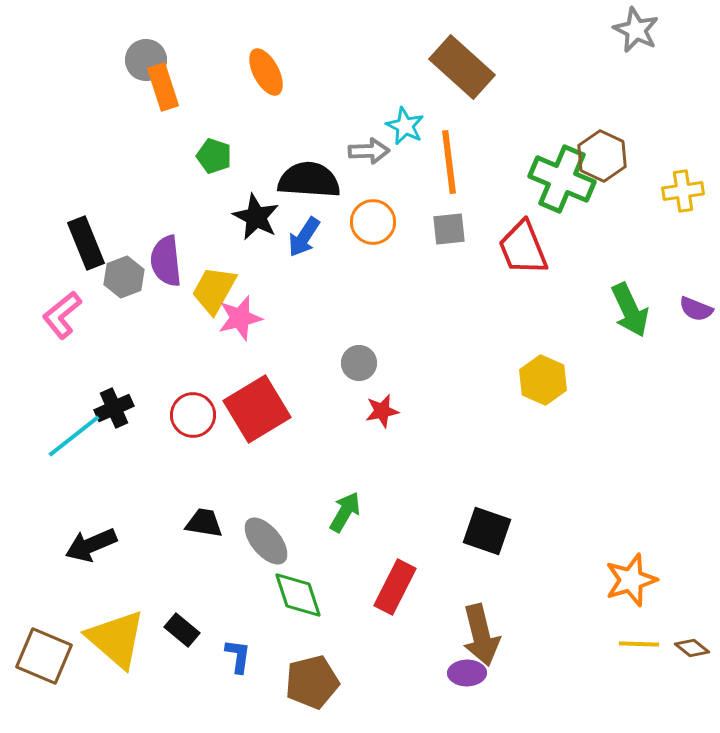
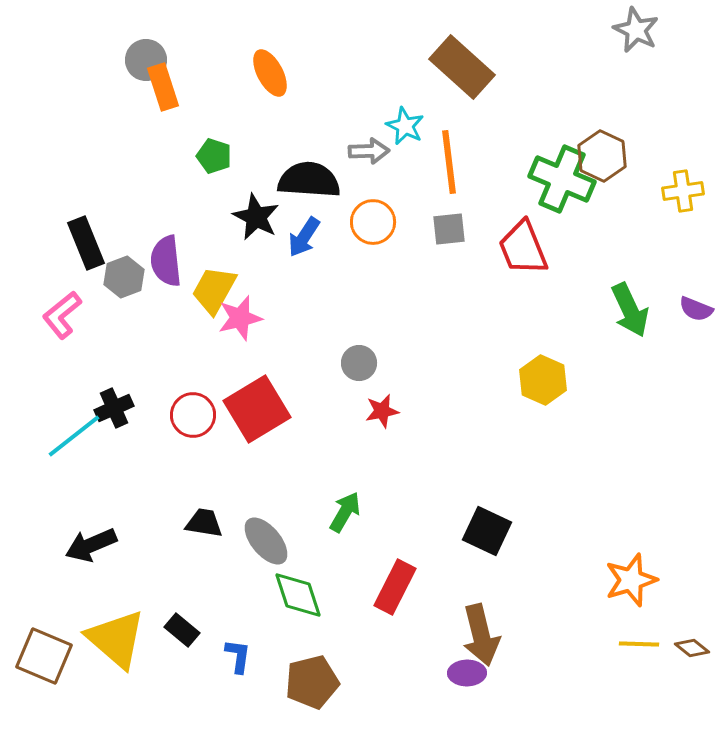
orange ellipse at (266, 72): moved 4 px right, 1 px down
black square at (487, 531): rotated 6 degrees clockwise
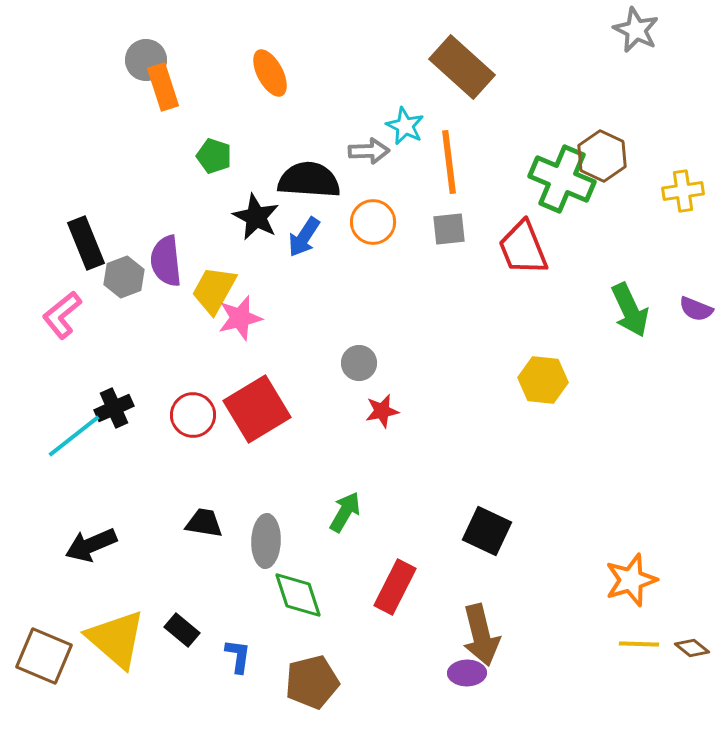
yellow hexagon at (543, 380): rotated 18 degrees counterclockwise
gray ellipse at (266, 541): rotated 42 degrees clockwise
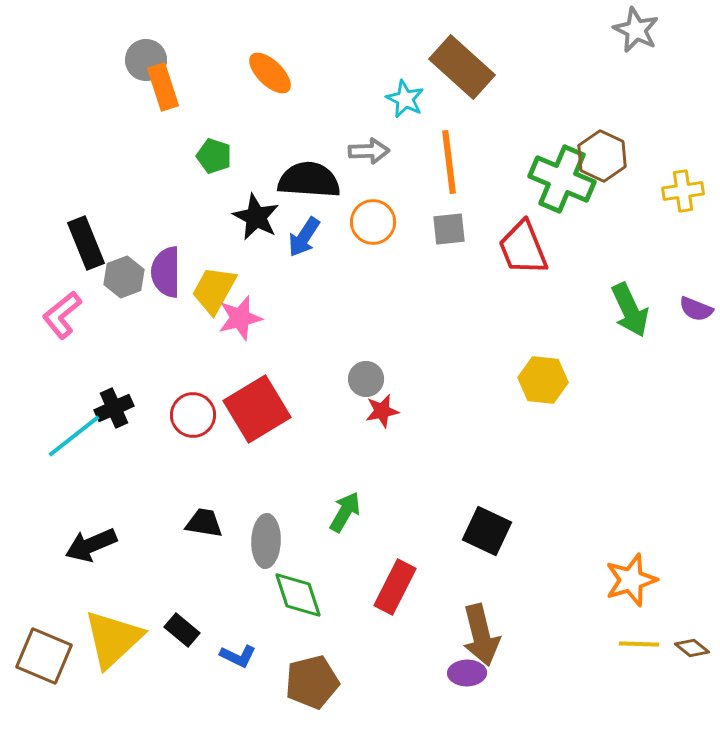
orange ellipse at (270, 73): rotated 18 degrees counterclockwise
cyan star at (405, 126): moved 27 px up
purple semicircle at (166, 261): moved 11 px down; rotated 6 degrees clockwise
gray circle at (359, 363): moved 7 px right, 16 px down
yellow triangle at (116, 639): moved 3 px left; rotated 36 degrees clockwise
blue L-shape at (238, 656): rotated 108 degrees clockwise
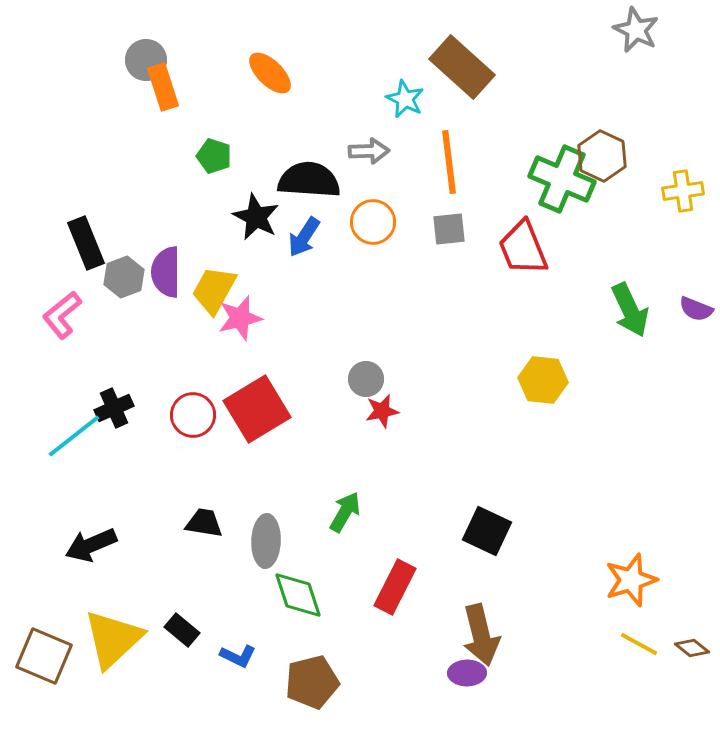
yellow line at (639, 644): rotated 27 degrees clockwise
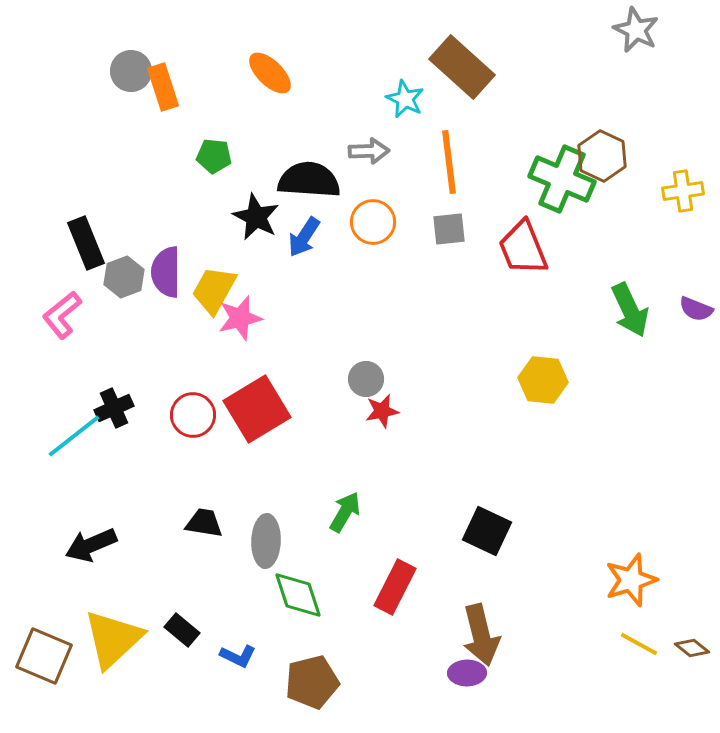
gray circle at (146, 60): moved 15 px left, 11 px down
green pentagon at (214, 156): rotated 12 degrees counterclockwise
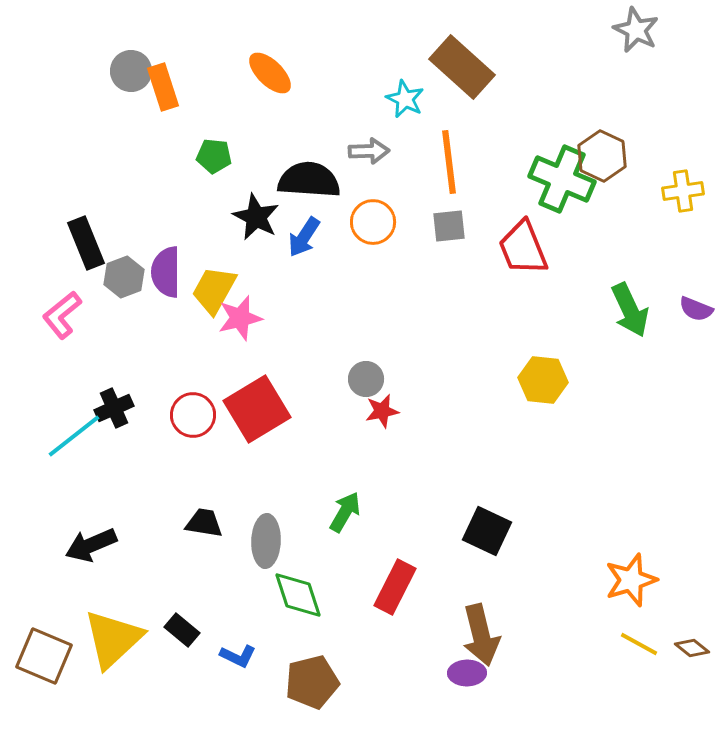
gray square at (449, 229): moved 3 px up
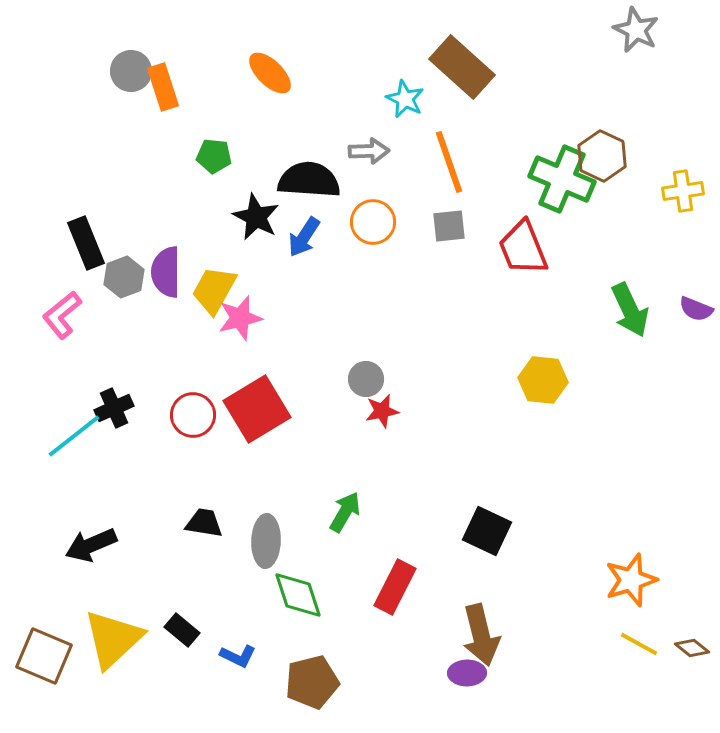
orange line at (449, 162): rotated 12 degrees counterclockwise
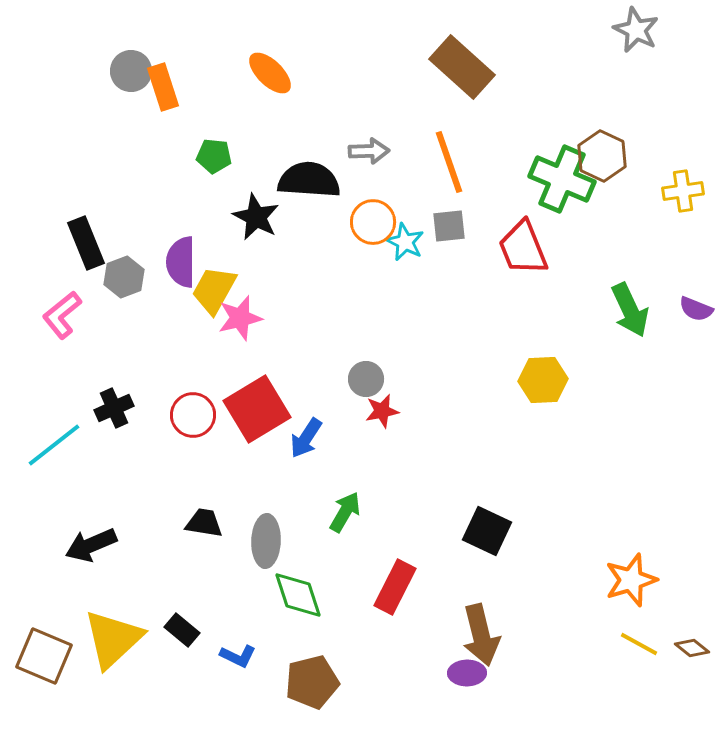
cyan star at (405, 99): moved 143 px down
blue arrow at (304, 237): moved 2 px right, 201 px down
purple semicircle at (166, 272): moved 15 px right, 10 px up
yellow hexagon at (543, 380): rotated 9 degrees counterclockwise
cyan line at (74, 436): moved 20 px left, 9 px down
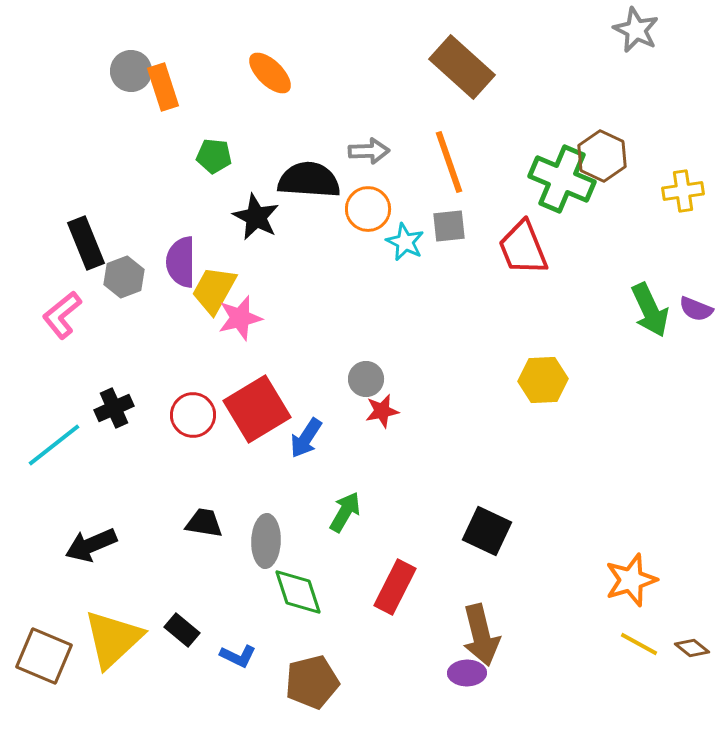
orange circle at (373, 222): moved 5 px left, 13 px up
green arrow at (630, 310): moved 20 px right
green diamond at (298, 595): moved 3 px up
